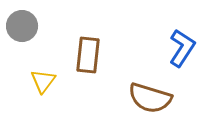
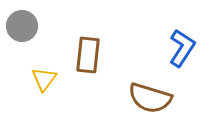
yellow triangle: moved 1 px right, 2 px up
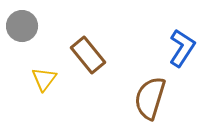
brown rectangle: rotated 45 degrees counterclockwise
brown semicircle: rotated 90 degrees clockwise
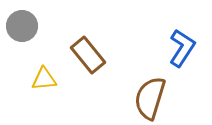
yellow triangle: rotated 48 degrees clockwise
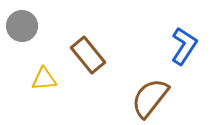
blue L-shape: moved 2 px right, 2 px up
brown semicircle: rotated 21 degrees clockwise
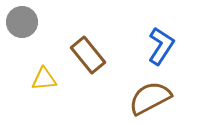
gray circle: moved 4 px up
blue L-shape: moved 23 px left
brown semicircle: rotated 24 degrees clockwise
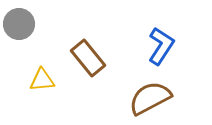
gray circle: moved 3 px left, 2 px down
brown rectangle: moved 3 px down
yellow triangle: moved 2 px left, 1 px down
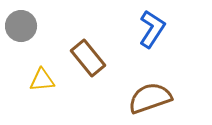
gray circle: moved 2 px right, 2 px down
blue L-shape: moved 9 px left, 17 px up
brown semicircle: rotated 9 degrees clockwise
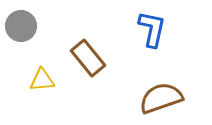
blue L-shape: rotated 21 degrees counterclockwise
brown semicircle: moved 11 px right
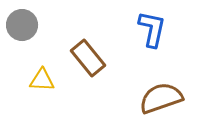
gray circle: moved 1 px right, 1 px up
yellow triangle: rotated 8 degrees clockwise
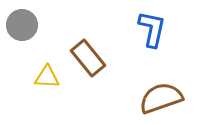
yellow triangle: moved 5 px right, 3 px up
